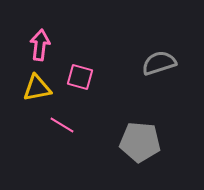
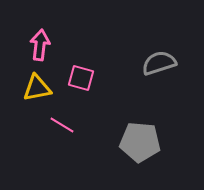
pink square: moved 1 px right, 1 px down
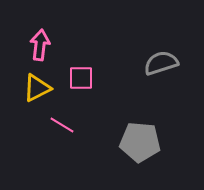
gray semicircle: moved 2 px right
pink square: rotated 16 degrees counterclockwise
yellow triangle: rotated 16 degrees counterclockwise
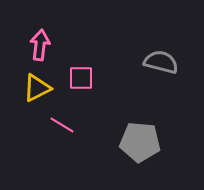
gray semicircle: moved 1 px up; rotated 32 degrees clockwise
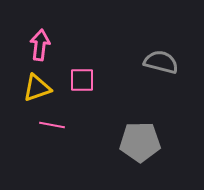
pink square: moved 1 px right, 2 px down
yellow triangle: rotated 8 degrees clockwise
pink line: moved 10 px left; rotated 20 degrees counterclockwise
gray pentagon: rotated 6 degrees counterclockwise
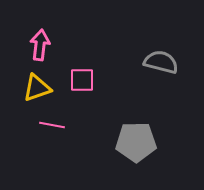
gray pentagon: moved 4 px left
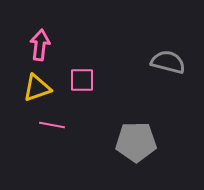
gray semicircle: moved 7 px right
